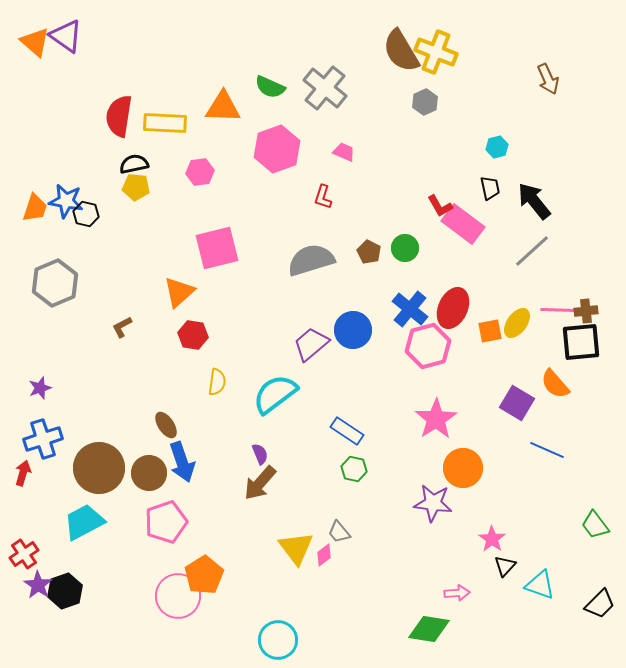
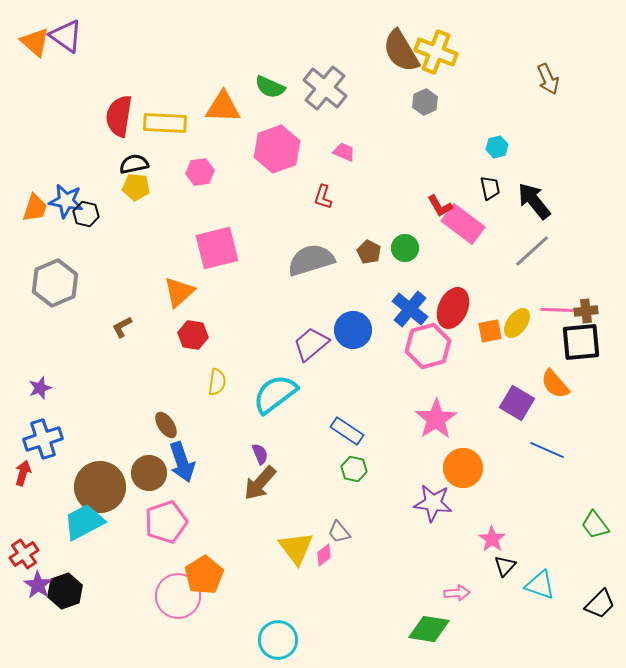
brown circle at (99, 468): moved 1 px right, 19 px down
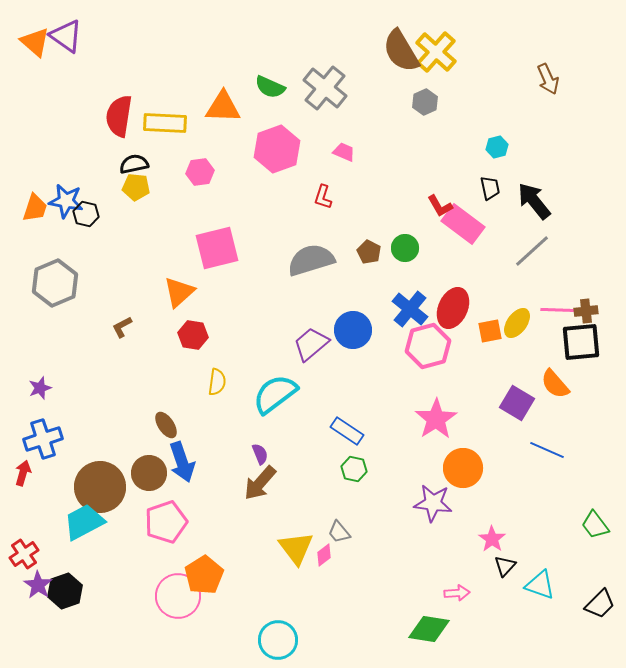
yellow cross at (436, 52): rotated 21 degrees clockwise
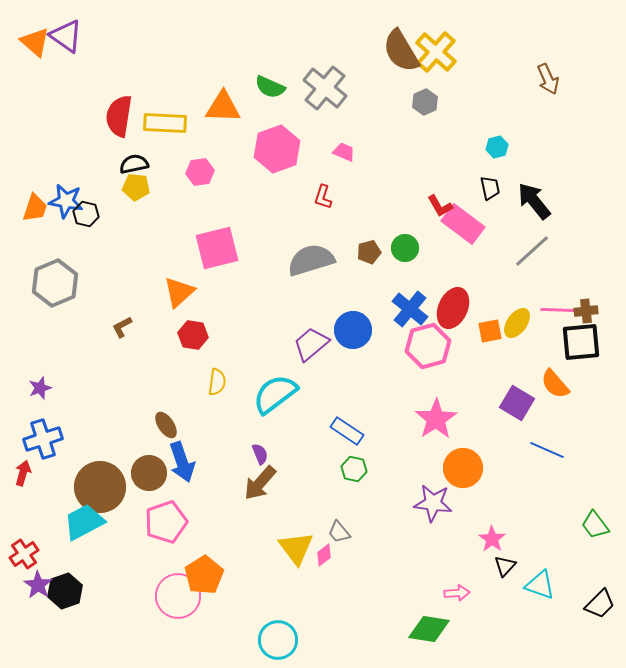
brown pentagon at (369, 252): rotated 30 degrees clockwise
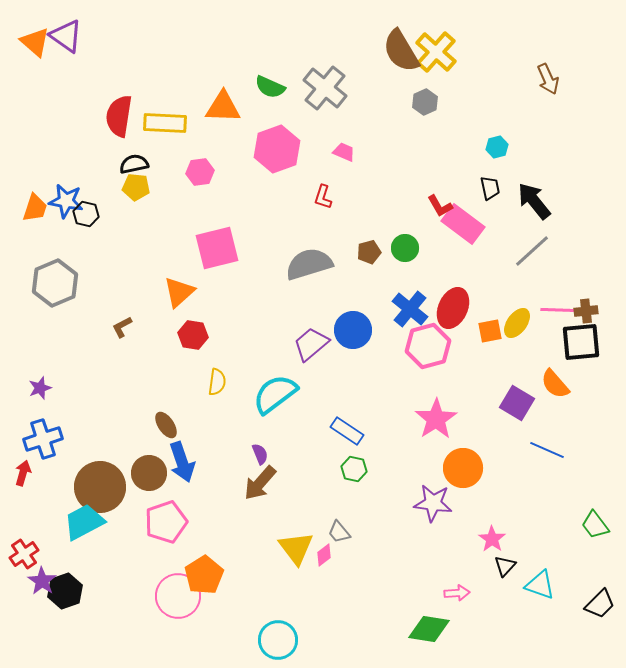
gray semicircle at (311, 260): moved 2 px left, 4 px down
purple star at (38, 585): moved 4 px right, 4 px up
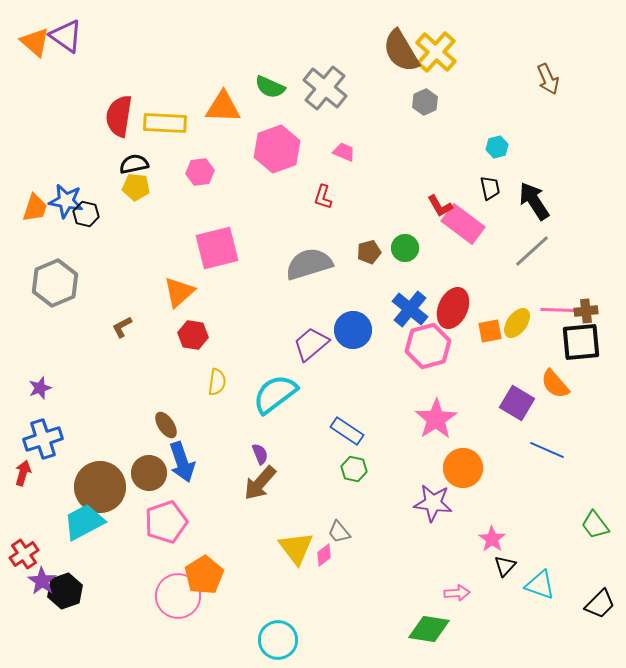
black arrow at (534, 201): rotated 6 degrees clockwise
